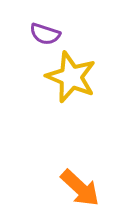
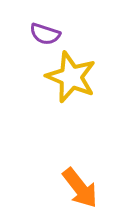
orange arrow: rotated 9 degrees clockwise
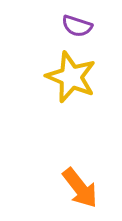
purple semicircle: moved 32 px right, 8 px up
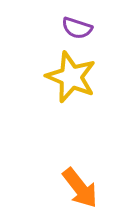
purple semicircle: moved 2 px down
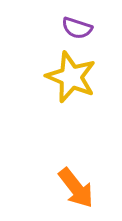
orange arrow: moved 4 px left
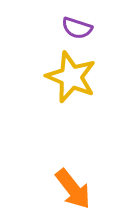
orange arrow: moved 3 px left, 1 px down
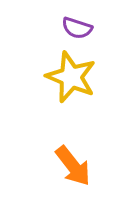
orange arrow: moved 23 px up
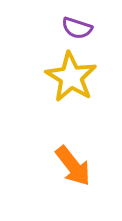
yellow star: rotated 9 degrees clockwise
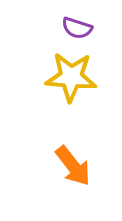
yellow star: rotated 27 degrees counterclockwise
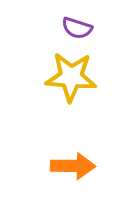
orange arrow: rotated 51 degrees counterclockwise
